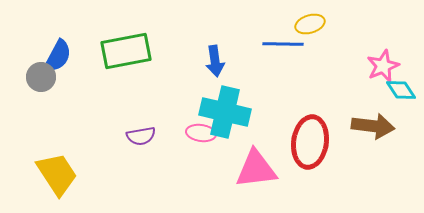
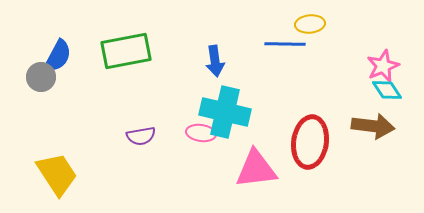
yellow ellipse: rotated 12 degrees clockwise
blue line: moved 2 px right
cyan diamond: moved 14 px left
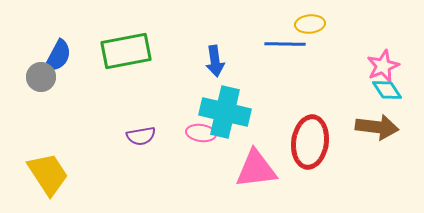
brown arrow: moved 4 px right, 1 px down
yellow trapezoid: moved 9 px left
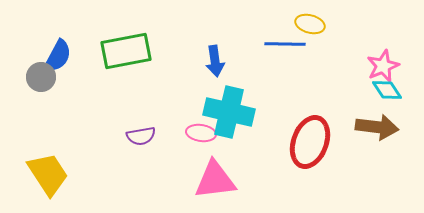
yellow ellipse: rotated 20 degrees clockwise
cyan cross: moved 4 px right
red ellipse: rotated 12 degrees clockwise
pink triangle: moved 41 px left, 11 px down
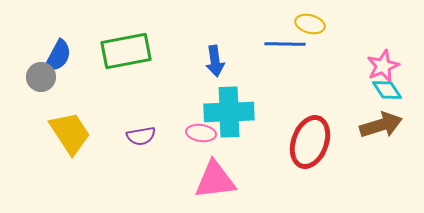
cyan cross: rotated 15 degrees counterclockwise
brown arrow: moved 4 px right, 2 px up; rotated 24 degrees counterclockwise
yellow trapezoid: moved 22 px right, 41 px up
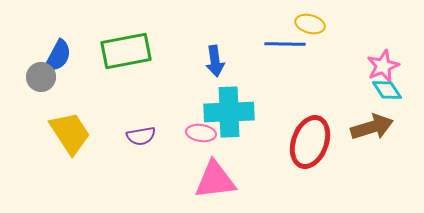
brown arrow: moved 9 px left, 2 px down
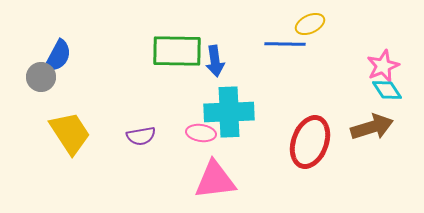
yellow ellipse: rotated 40 degrees counterclockwise
green rectangle: moved 51 px right; rotated 12 degrees clockwise
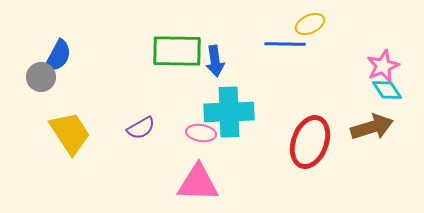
purple semicircle: moved 8 px up; rotated 20 degrees counterclockwise
pink triangle: moved 17 px left, 3 px down; rotated 9 degrees clockwise
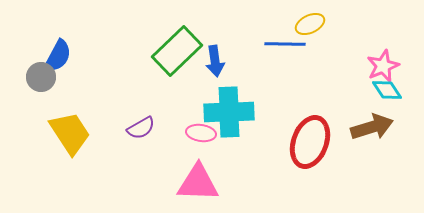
green rectangle: rotated 45 degrees counterclockwise
